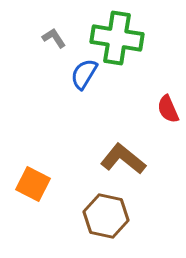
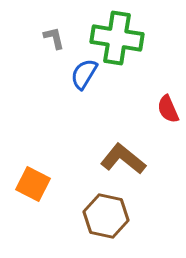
gray L-shape: rotated 20 degrees clockwise
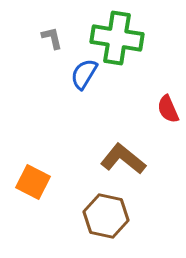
gray L-shape: moved 2 px left
orange square: moved 2 px up
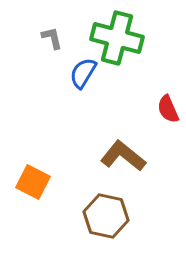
green cross: rotated 6 degrees clockwise
blue semicircle: moved 1 px left, 1 px up
brown L-shape: moved 3 px up
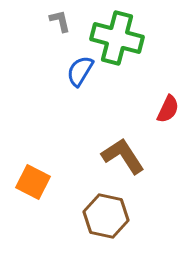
gray L-shape: moved 8 px right, 17 px up
blue semicircle: moved 3 px left, 2 px up
red semicircle: rotated 132 degrees counterclockwise
brown L-shape: rotated 18 degrees clockwise
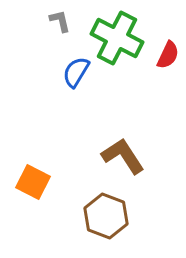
green cross: rotated 12 degrees clockwise
blue semicircle: moved 4 px left, 1 px down
red semicircle: moved 54 px up
brown hexagon: rotated 9 degrees clockwise
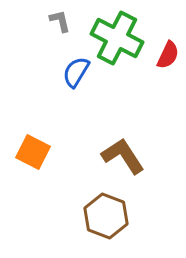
orange square: moved 30 px up
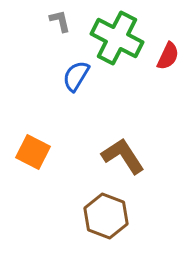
red semicircle: moved 1 px down
blue semicircle: moved 4 px down
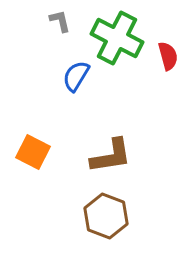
red semicircle: rotated 40 degrees counterclockwise
brown L-shape: moved 12 px left; rotated 114 degrees clockwise
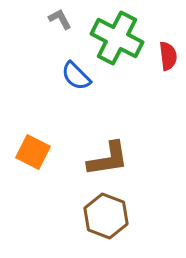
gray L-shape: moved 2 px up; rotated 15 degrees counterclockwise
red semicircle: rotated 8 degrees clockwise
blue semicircle: rotated 76 degrees counterclockwise
brown L-shape: moved 3 px left, 3 px down
